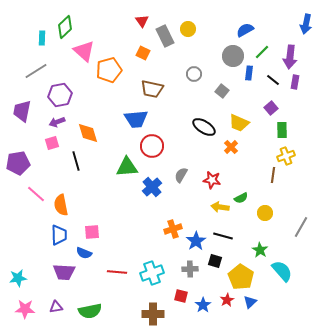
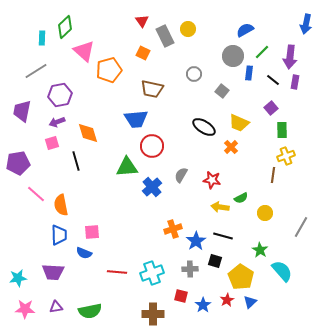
purple trapezoid at (64, 272): moved 11 px left
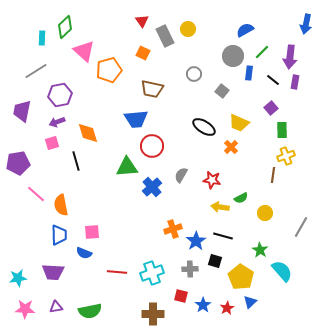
red star at (227, 300): moved 8 px down
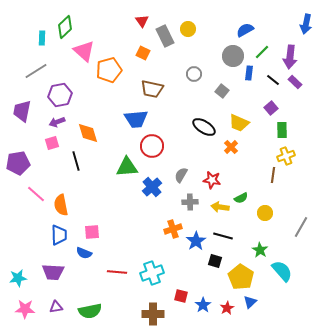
purple rectangle at (295, 82): rotated 56 degrees counterclockwise
gray cross at (190, 269): moved 67 px up
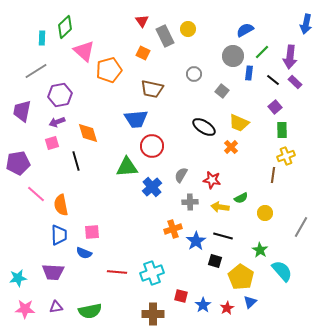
purple square at (271, 108): moved 4 px right, 1 px up
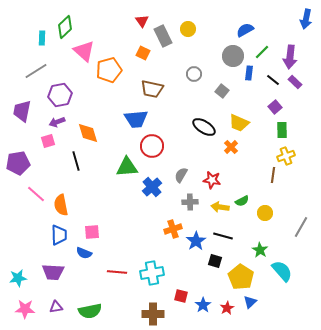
blue arrow at (306, 24): moved 5 px up
gray rectangle at (165, 36): moved 2 px left
pink square at (52, 143): moved 4 px left, 2 px up
green semicircle at (241, 198): moved 1 px right, 3 px down
cyan cross at (152, 273): rotated 10 degrees clockwise
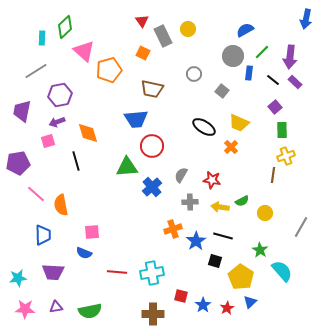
blue trapezoid at (59, 235): moved 16 px left
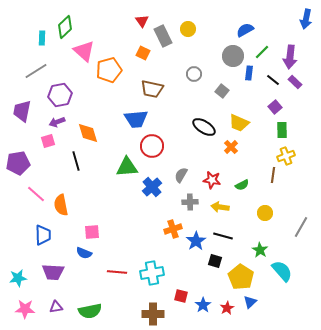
green semicircle at (242, 201): moved 16 px up
